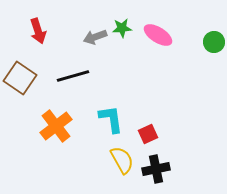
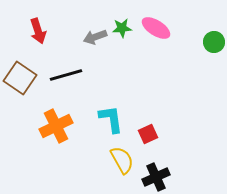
pink ellipse: moved 2 px left, 7 px up
black line: moved 7 px left, 1 px up
orange cross: rotated 12 degrees clockwise
black cross: moved 8 px down; rotated 12 degrees counterclockwise
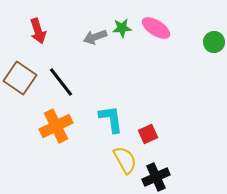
black line: moved 5 px left, 7 px down; rotated 68 degrees clockwise
yellow semicircle: moved 3 px right
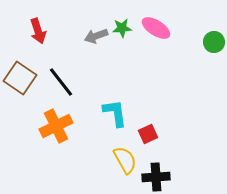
gray arrow: moved 1 px right, 1 px up
cyan L-shape: moved 4 px right, 6 px up
black cross: rotated 20 degrees clockwise
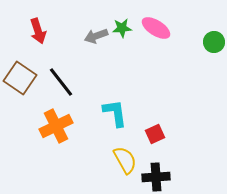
red square: moved 7 px right
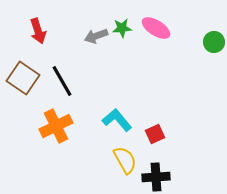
brown square: moved 3 px right
black line: moved 1 px right, 1 px up; rotated 8 degrees clockwise
cyan L-shape: moved 2 px right, 7 px down; rotated 32 degrees counterclockwise
